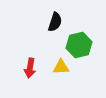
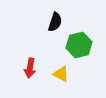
yellow triangle: moved 7 px down; rotated 30 degrees clockwise
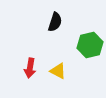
green hexagon: moved 11 px right
yellow triangle: moved 3 px left, 3 px up
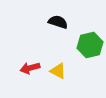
black semicircle: moved 3 px right; rotated 90 degrees counterclockwise
red arrow: rotated 66 degrees clockwise
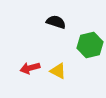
black semicircle: moved 2 px left
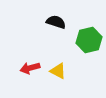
green hexagon: moved 1 px left, 5 px up
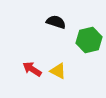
red arrow: moved 2 px right, 1 px down; rotated 48 degrees clockwise
